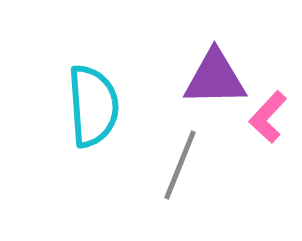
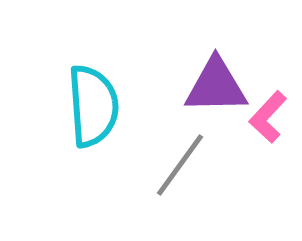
purple triangle: moved 1 px right, 8 px down
gray line: rotated 14 degrees clockwise
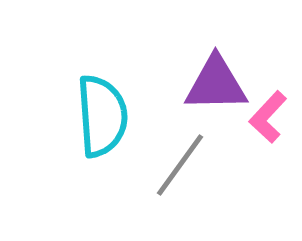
purple triangle: moved 2 px up
cyan semicircle: moved 9 px right, 10 px down
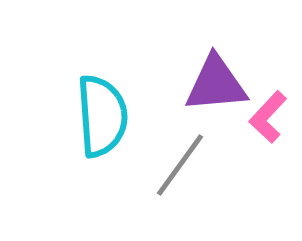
purple triangle: rotated 4 degrees counterclockwise
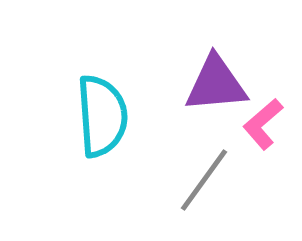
pink L-shape: moved 5 px left, 7 px down; rotated 6 degrees clockwise
gray line: moved 24 px right, 15 px down
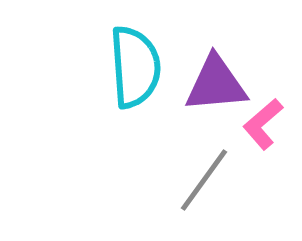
cyan semicircle: moved 33 px right, 49 px up
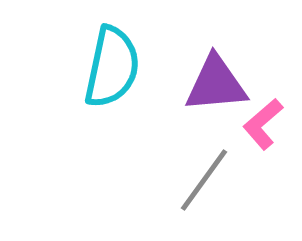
cyan semicircle: moved 23 px left; rotated 16 degrees clockwise
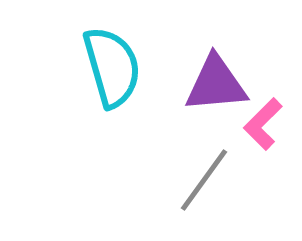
cyan semicircle: rotated 28 degrees counterclockwise
pink L-shape: rotated 4 degrees counterclockwise
